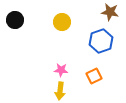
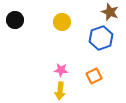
brown star: rotated 12 degrees clockwise
blue hexagon: moved 3 px up
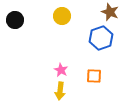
yellow circle: moved 6 px up
pink star: rotated 24 degrees clockwise
orange square: rotated 28 degrees clockwise
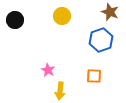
blue hexagon: moved 2 px down
pink star: moved 13 px left
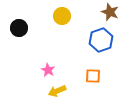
black circle: moved 4 px right, 8 px down
orange square: moved 1 px left
yellow arrow: moved 3 px left; rotated 60 degrees clockwise
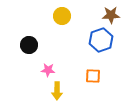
brown star: moved 1 px right, 3 px down; rotated 24 degrees counterclockwise
black circle: moved 10 px right, 17 px down
pink star: rotated 24 degrees counterclockwise
yellow arrow: rotated 66 degrees counterclockwise
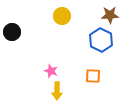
brown star: moved 1 px left
blue hexagon: rotated 15 degrees counterclockwise
black circle: moved 17 px left, 13 px up
pink star: moved 3 px right, 1 px down; rotated 16 degrees clockwise
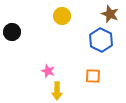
brown star: moved 1 px up; rotated 24 degrees clockwise
pink star: moved 3 px left
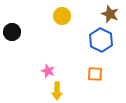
orange square: moved 2 px right, 2 px up
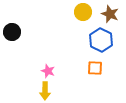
yellow circle: moved 21 px right, 4 px up
orange square: moved 6 px up
yellow arrow: moved 12 px left
